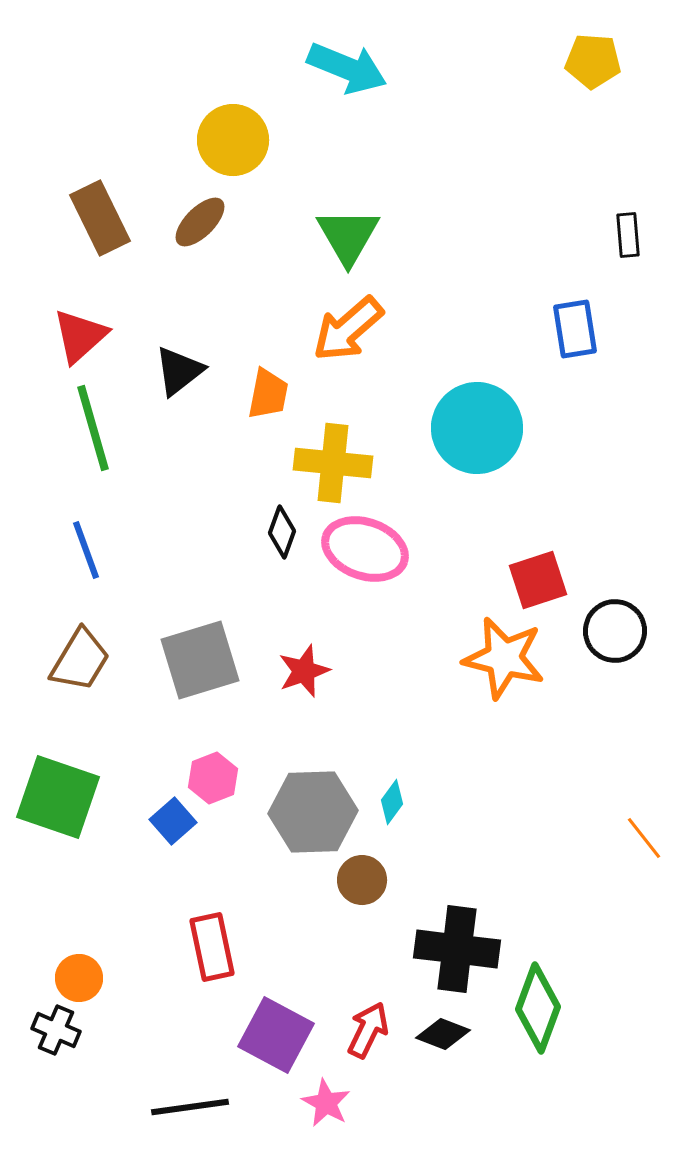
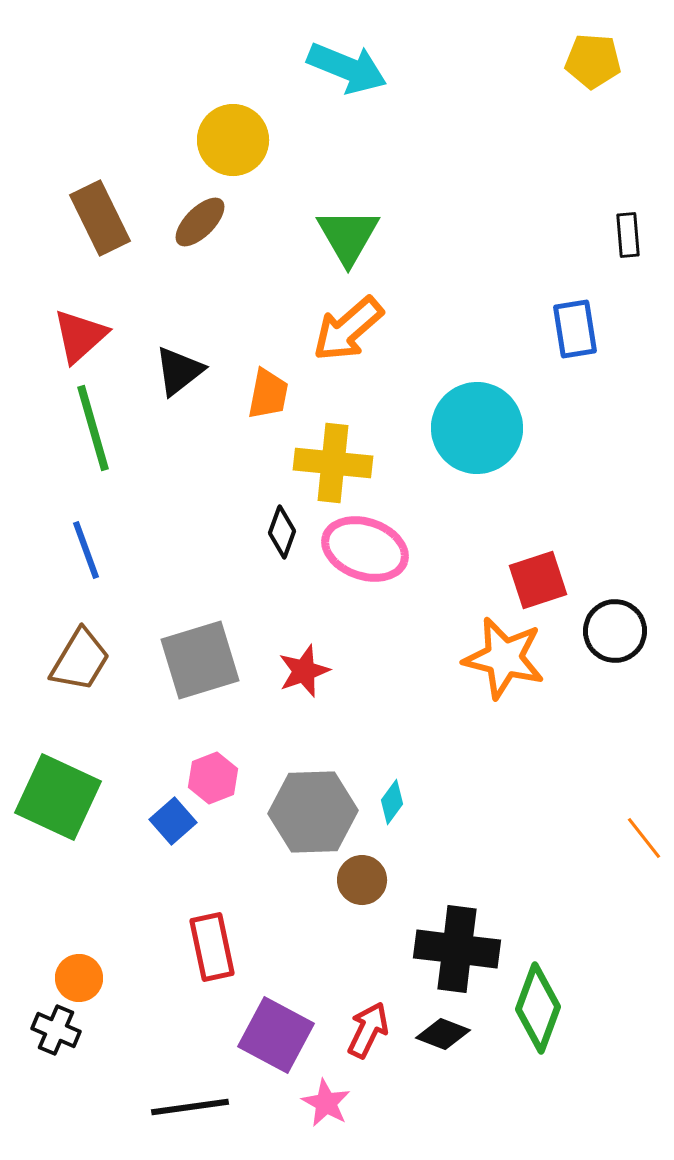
green square at (58, 797): rotated 6 degrees clockwise
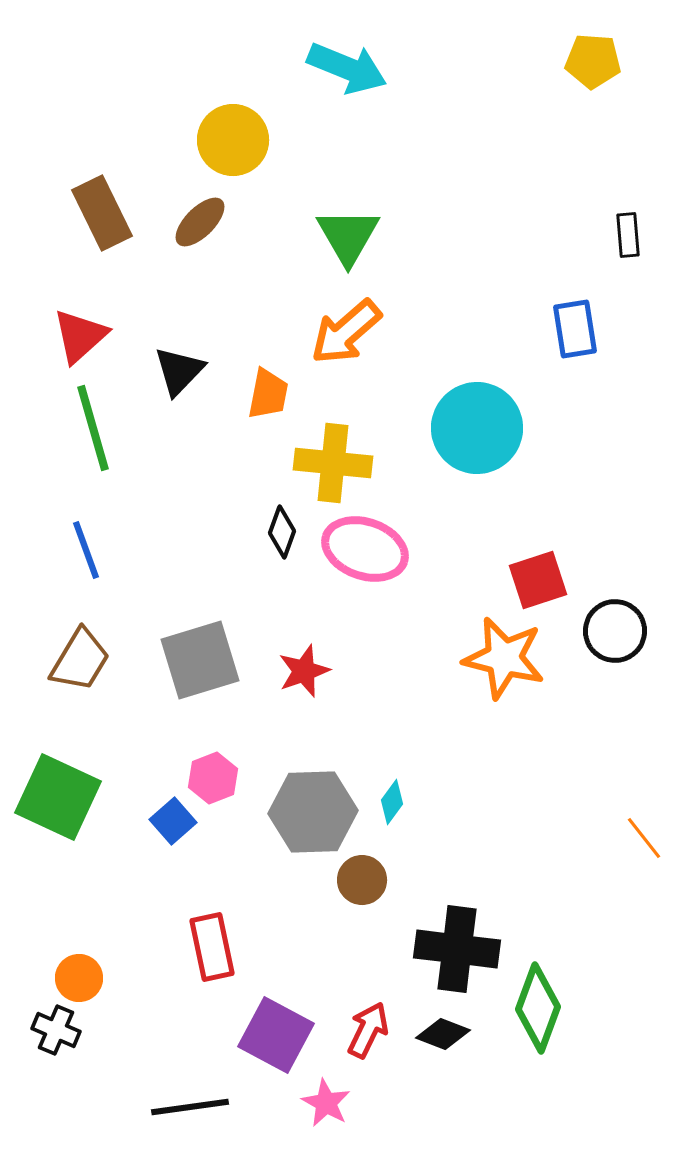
brown rectangle at (100, 218): moved 2 px right, 5 px up
orange arrow at (348, 329): moved 2 px left, 3 px down
black triangle at (179, 371): rotated 8 degrees counterclockwise
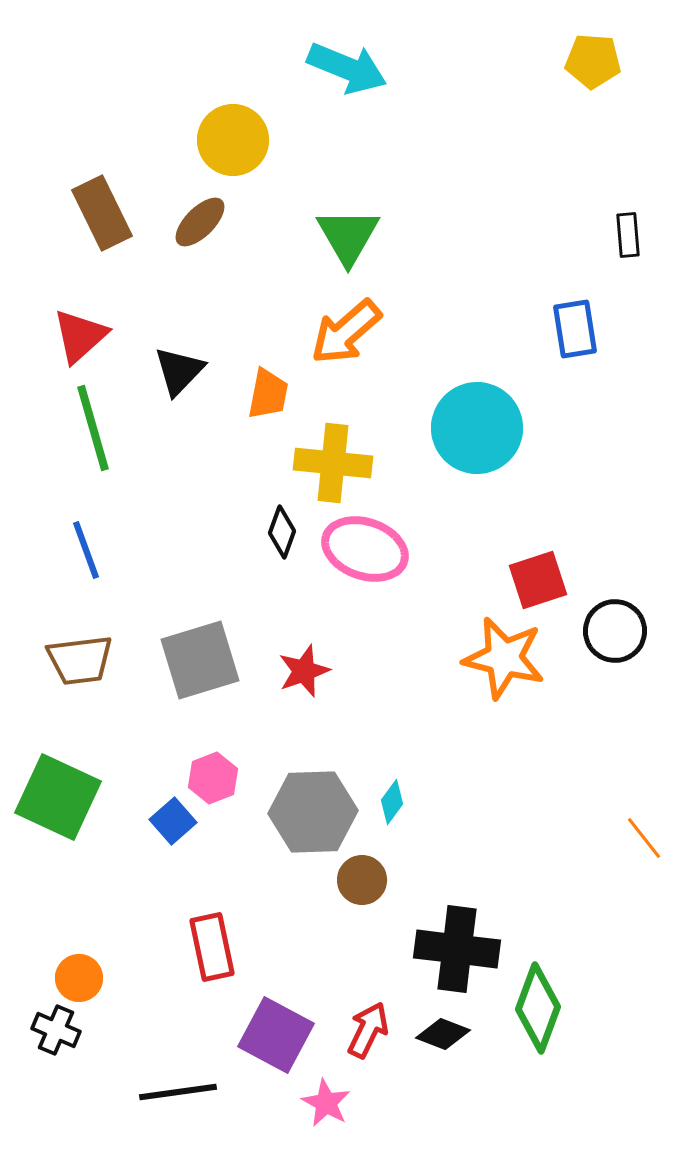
brown trapezoid at (80, 660): rotated 52 degrees clockwise
black line at (190, 1107): moved 12 px left, 15 px up
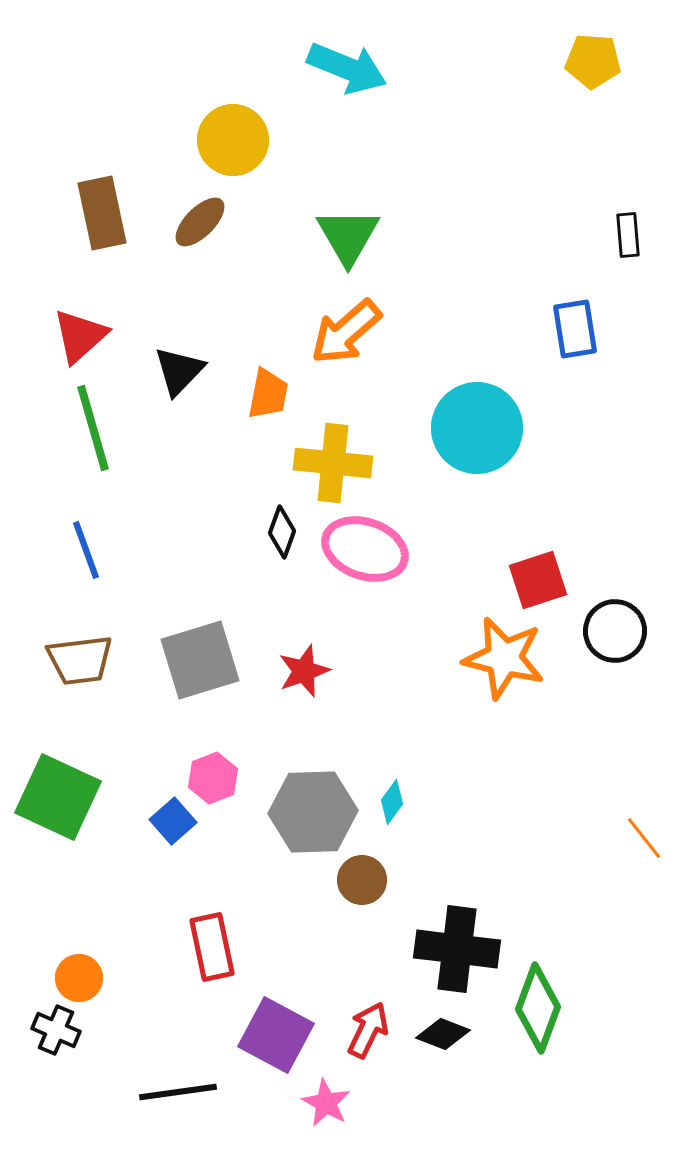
brown rectangle at (102, 213): rotated 14 degrees clockwise
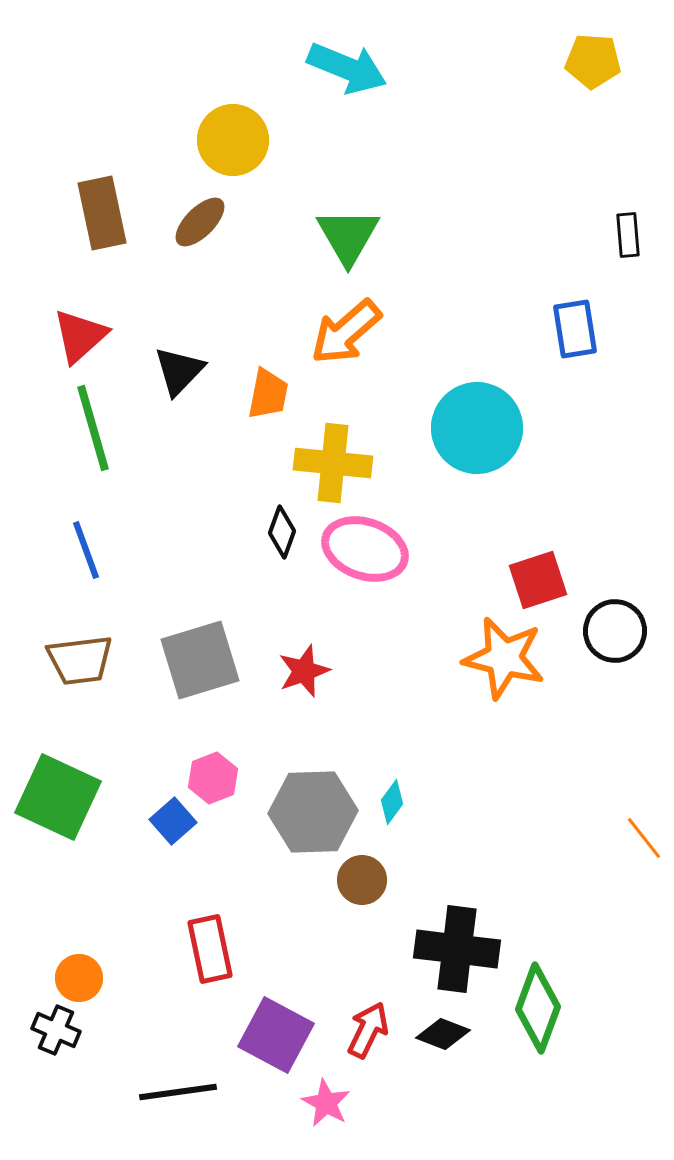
red rectangle at (212, 947): moved 2 px left, 2 px down
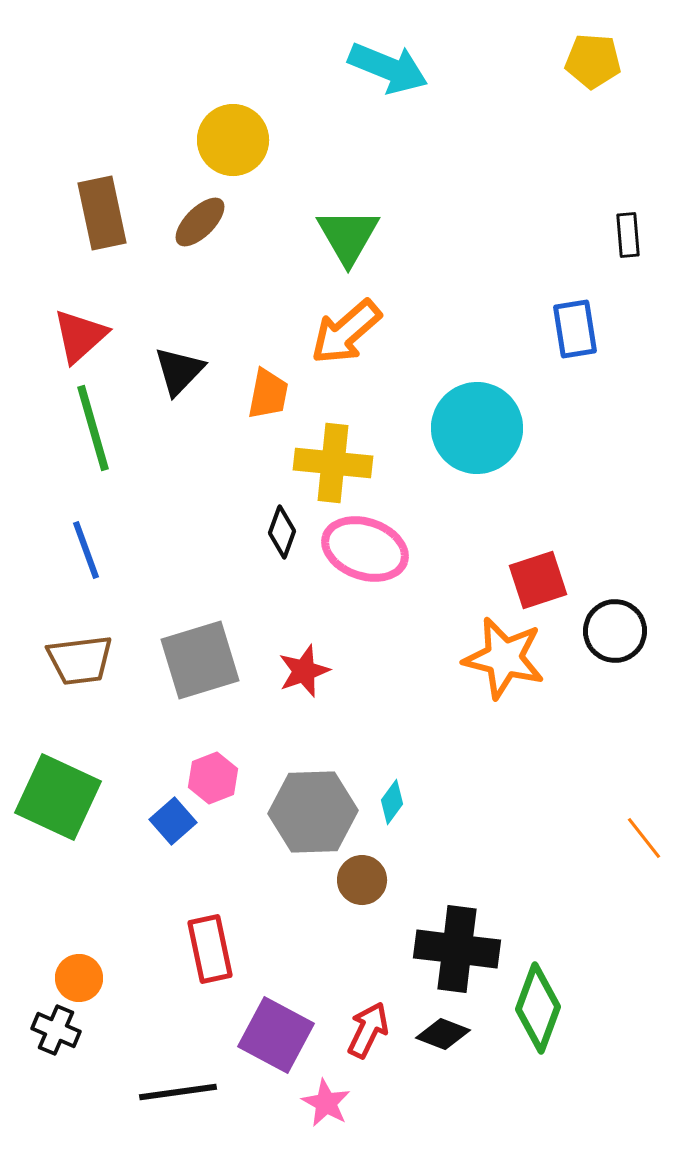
cyan arrow at (347, 68): moved 41 px right
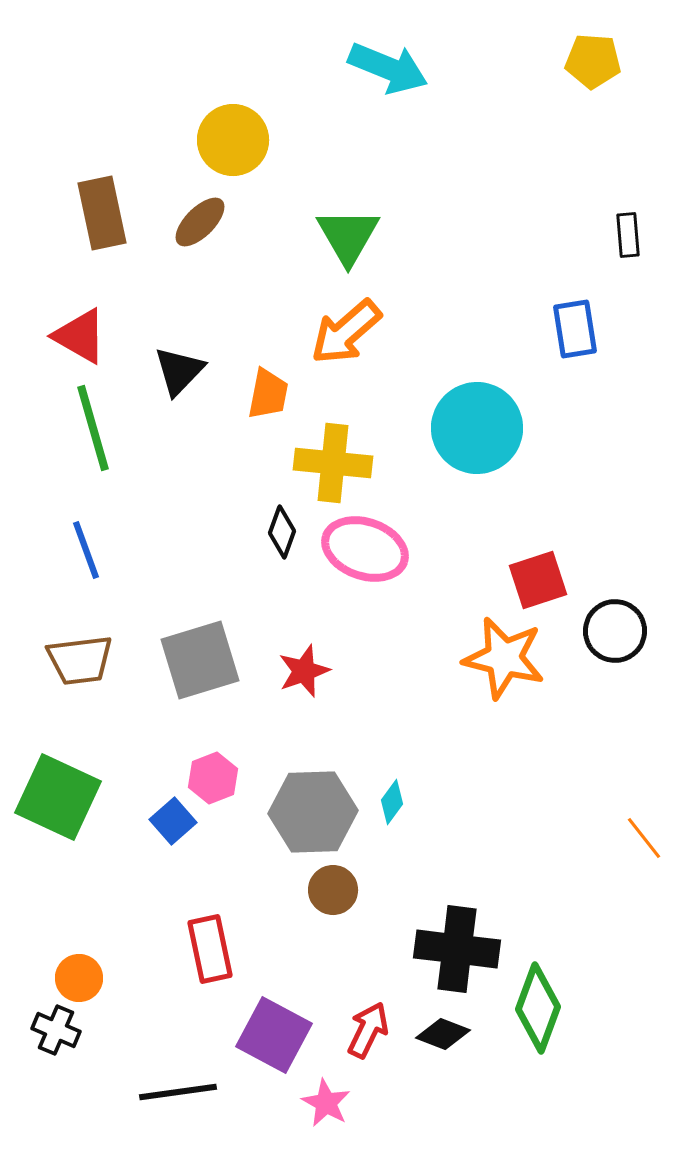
red triangle at (80, 336): rotated 48 degrees counterclockwise
brown circle at (362, 880): moved 29 px left, 10 px down
purple square at (276, 1035): moved 2 px left
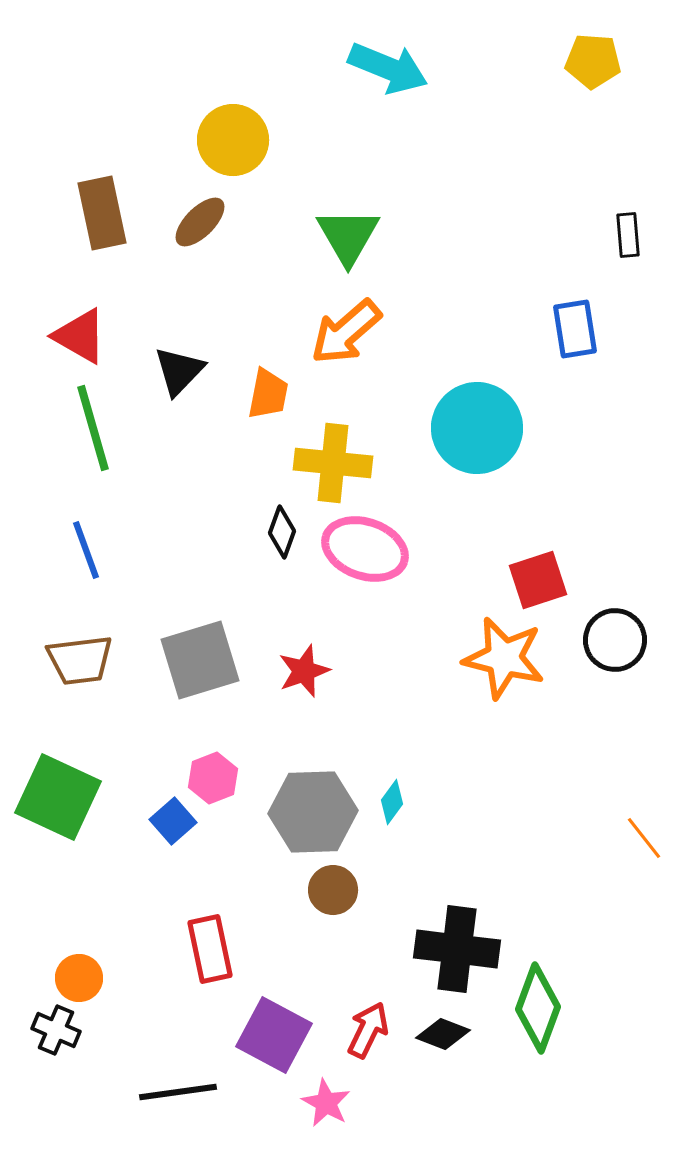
black circle at (615, 631): moved 9 px down
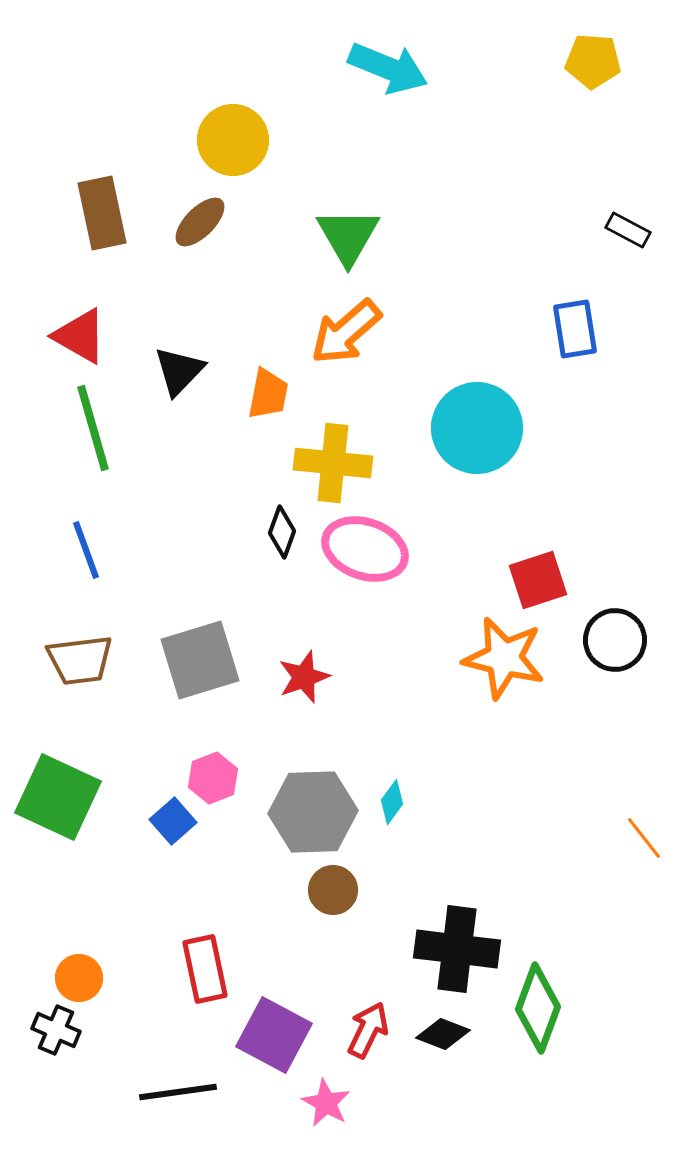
black rectangle at (628, 235): moved 5 px up; rotated 57 degrees counterclockwise
red star at (304, 671): moved 6 px down
red rectangle at (210, 949): moved 5 px left, 20 px down
